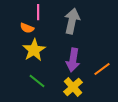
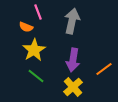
pink line: rotated 21 degrees counterclockwise
orange semicircle: moved 1 px left, 1 px up
orange line: moved 2 px right
green line: moved 1 px left, 5 px up
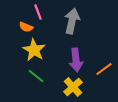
yellow star: rotated 10 degrees counterclockwise
purple arrow: moved 3 px right; rotated 15 degrees counterclockwise
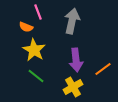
orange line: moved 1 px left
yellow cross: rotated 12 degrees clockwise
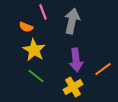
pink line: moved 5 px right
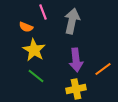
yellow cross: moved 3 px right, 2 px down; rotated 18 degrees clockwise
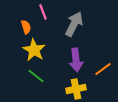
gray arrow: moved 2 px right, 3 px down; rotated 15 degrees clockwise
orange semicircle: rotated 128 degrees counterclockwise
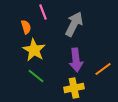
yellow cross: moved 2 px left, 1 px up
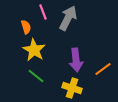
gray arrow: moved 6 px left, 6 px up
yellow cross: moved 2 px left; rotated 30 degrees clockwise
